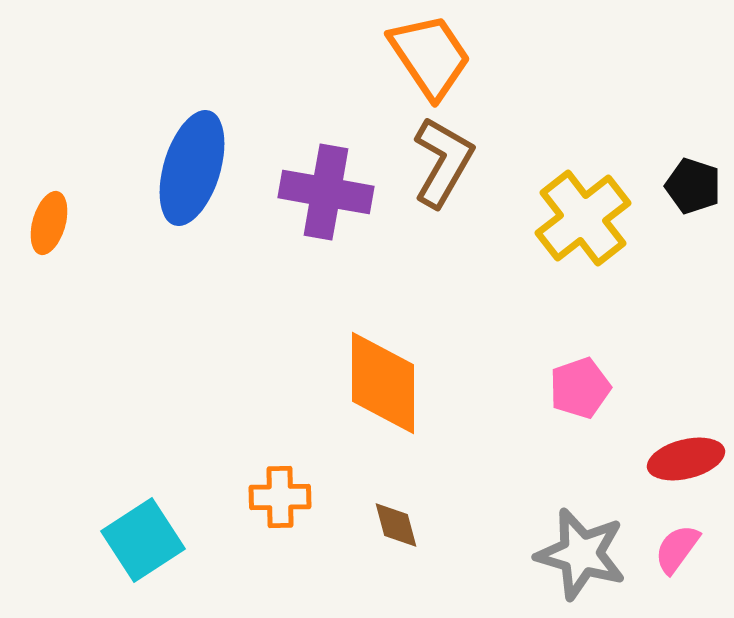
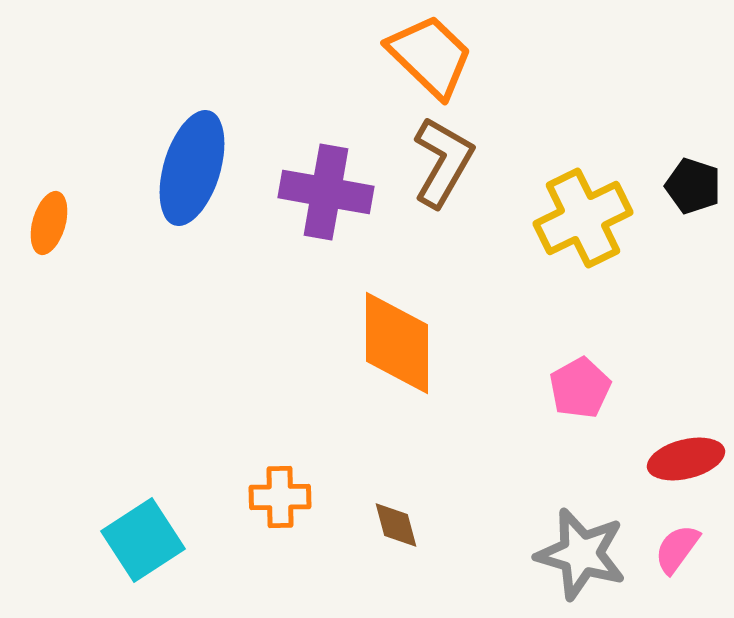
orange trapezoid: rotated 12 degrees counterclockwise
yellow cross: rotated 12 degrees clockwise
orange diamond: moved 14 px right, 40 px up
pink pentagon: rotated 10 degrees counterclockwise
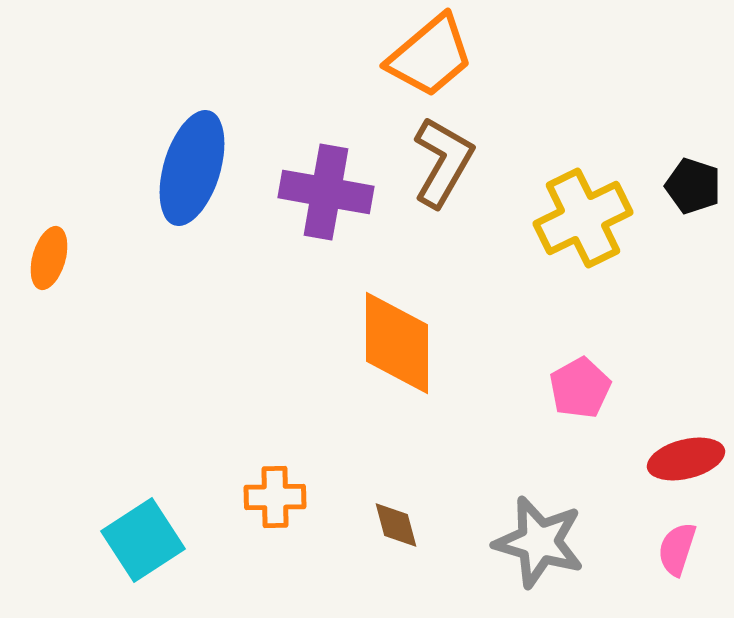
orange trapezoid: rotated 96 degrees clockwise
orange ellipse: moved 35 px down
orange cross: moved 5 px left
pink semicircle: rotated 18 degrees counterclockwise
gray star: moved 42 px left, 12 px up
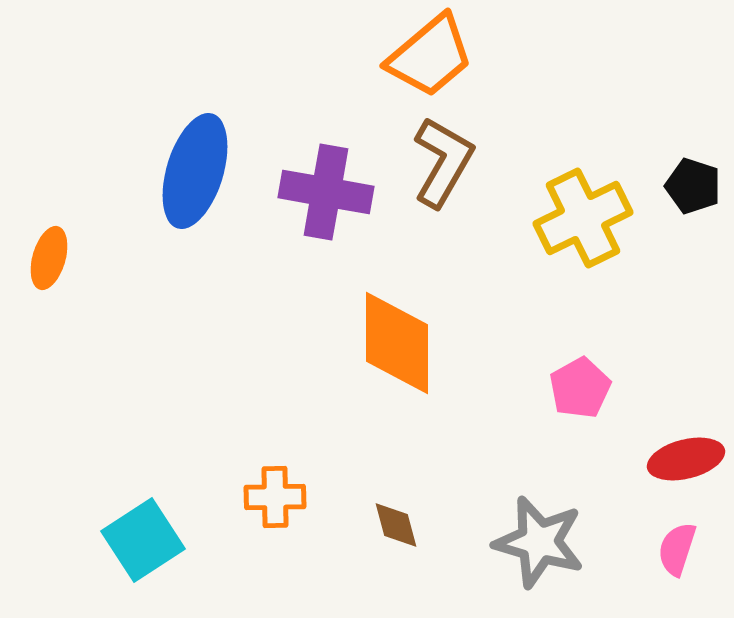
blue ellipse: moved 3 px right, 3 px down
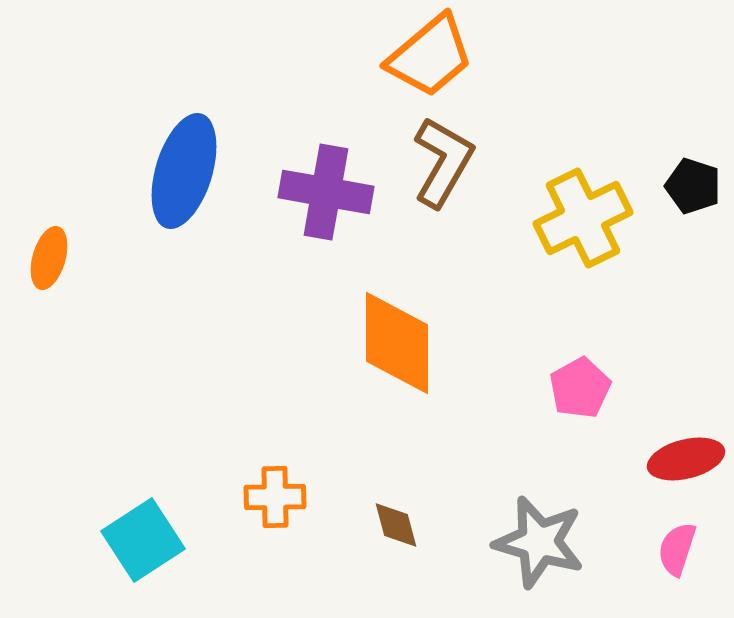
blue ellipse: moved 11 px left
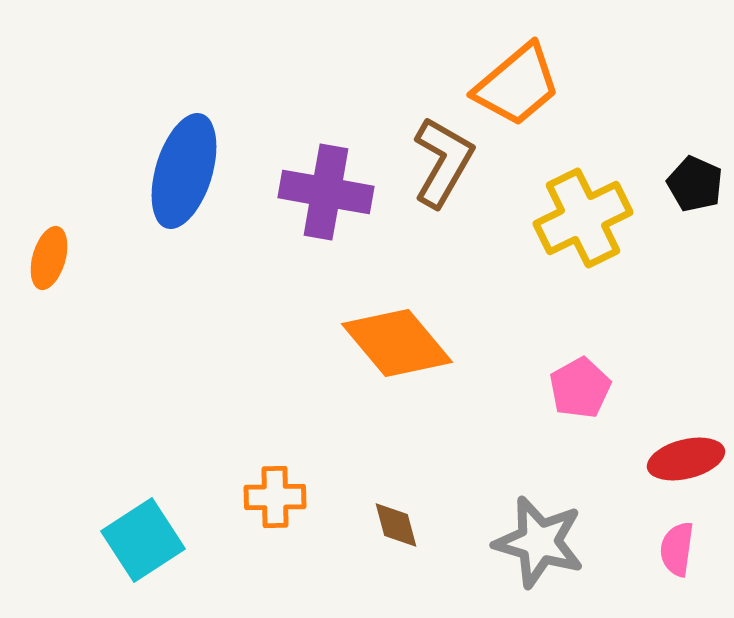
orange trapezoid: moved 87 px right, 29 px down
black pentagon: moved 2 px right, 2 px up; rotated 6 degrees clockwise
orange diamond: rotated 40 degrees counterclockwise
pink semicircle: rotated 10 degrees counterclockwise
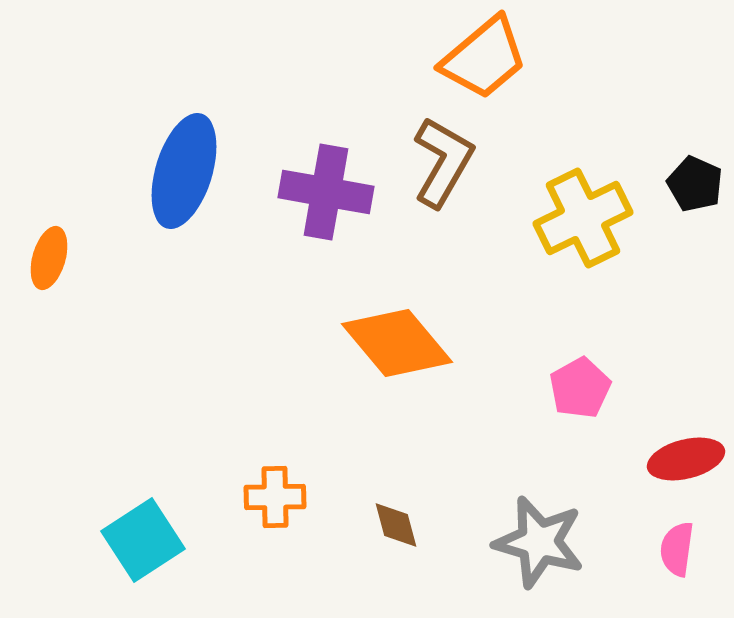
orange trapezoid: moved 33 px left, 27 px up
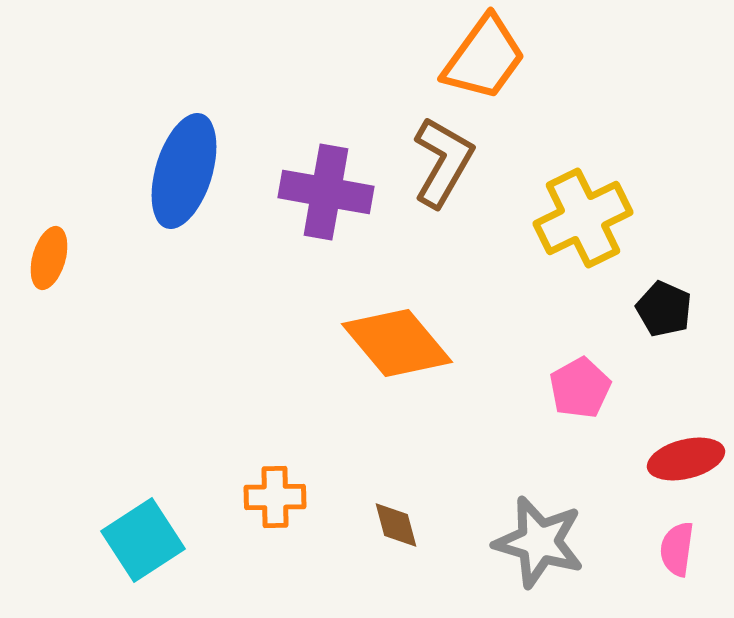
orange trapezoid: rotated 14 degrees counterclockwise
black pentagon: moved 31 px left, 125 px down
